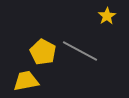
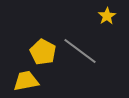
gray line: rotated 9 degrees clockwise
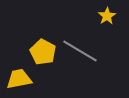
gray line: rotated 6 degrees counterclockwise
yellow trapezoid: moved 7 px left, 2 px up
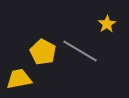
yellow star: moved 8 px down
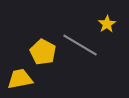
gray line: moved 6 px up
yellow trapezoid: moved 1 px right
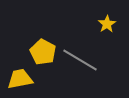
gray line: moved 15 px down
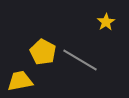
yellow star: moved 1 px left, 2 px up
yellow trapezoid: moved 2 px down
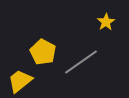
gray line: moved 1 px right, 2 px down; rotated 66 degrees counterclockwise
yellow trapezoid: rotated 28 degrees counterclockwise
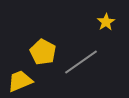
yellow trapezoid: rotated 16 degrees clockwise
